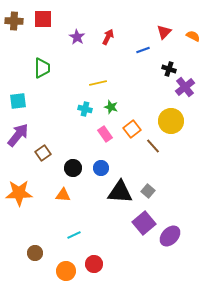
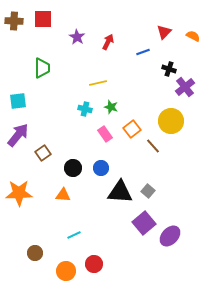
red arrow: moved 5 px down
blue line: moved 2 px down
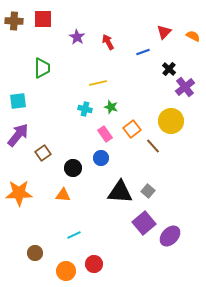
red arrow: rotated 56 degrees counterclockwise
black cross: rotated 24 degrees clockwise
blue circle: moved 10 px up
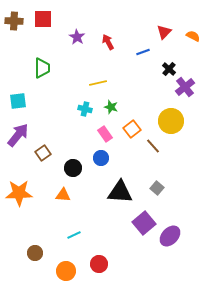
gray square: moved 9 px right, 3 px up
red circle: moved 5 px right
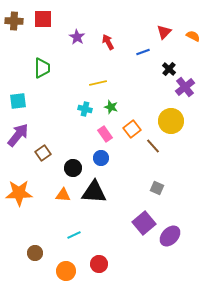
gray square: rotated 16 degrees counterclockwise
black triangle: moved 26 px left
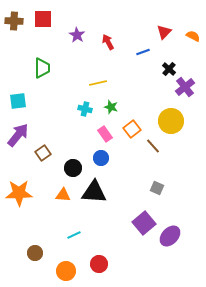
purple star: moved 2 px up
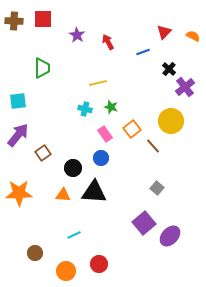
gray square: rotated 16 degrees clockwise
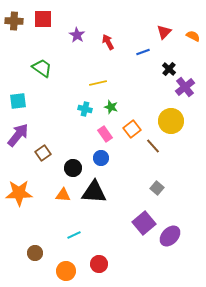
green trapezoid: rotated 55 degrees counterclockwise
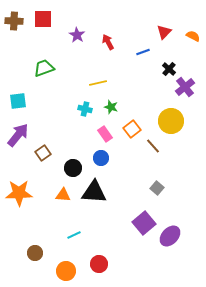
green trapezoid: moved 2 px right; rotated 55 degrees counterclockwise
